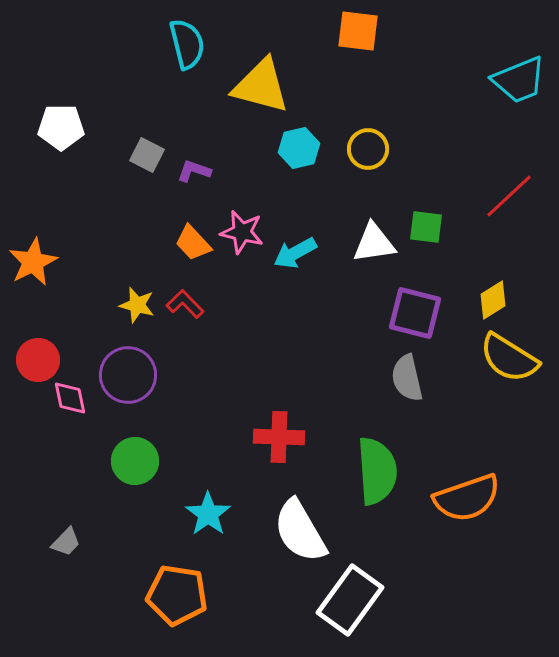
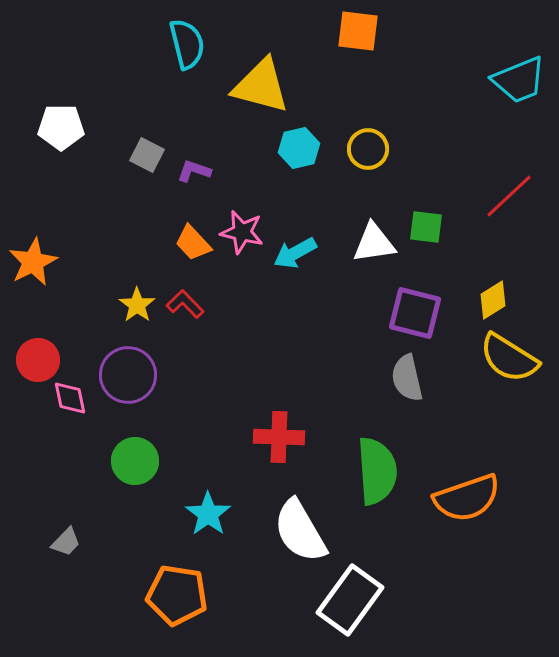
yellow star: rotated 21 degrees clockwise
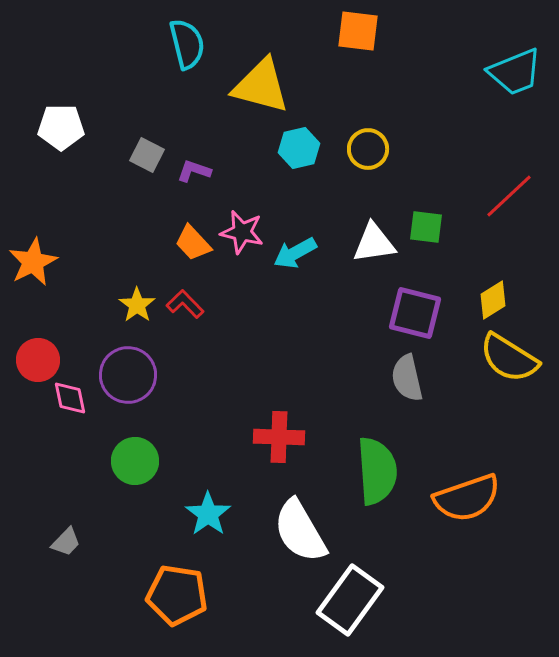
cyan trapezoid: moved 4 px left, 8 px up
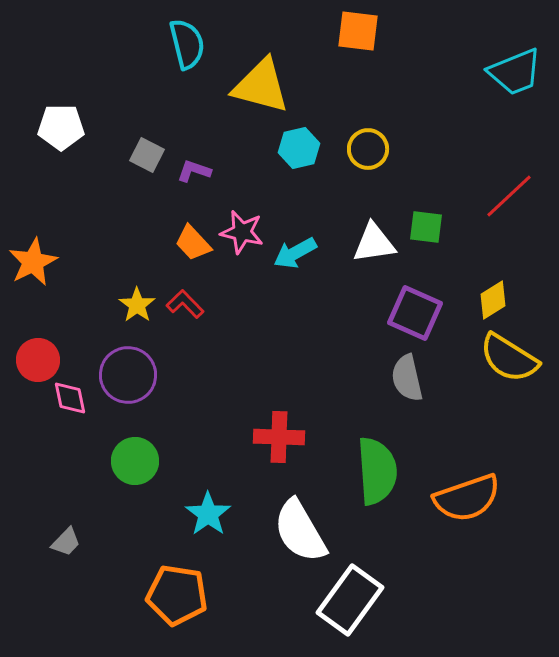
purple square: rotated 10 degrees clockwise
